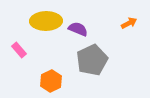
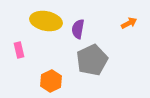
yellow ellipse: rotated 12 degrees clockwise
purple semicircle: rotated 102 degrees counterclockwise
pink rectangle: rotated 28 degrees clockwise
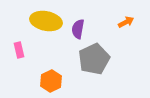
orange arrow: moved 3 px left, 1 px up
gray pentagon: moved 2 px right, 1 px up
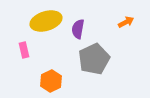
yellow ellipse: rotated 28 degrees counterclockwise
pink rectangle: moved 5 px right
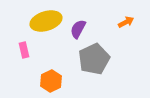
purple semicircle: rotated 18 degrees clockwise
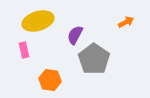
yellow ellipse: moved 8 px left
purple semicircle: moved 3 px left, 6 px down
gray pentagon: rotated 12 degrees counterclockwise
orange hexagon: moved 1 px left, 1 px up; rotated 25 degrees counterclockwise
